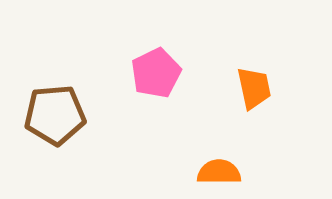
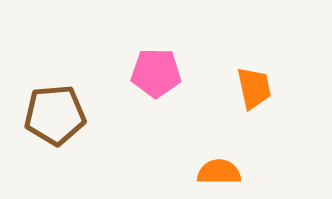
pink pentagon: rotated 27 degrees clockwise
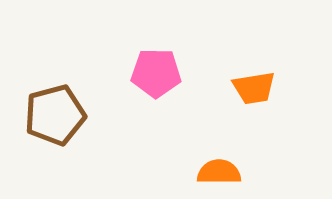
orange trapezoid: rotated 93 degrees clockwise
brown pentagon: rotated 10 degrees counterclockwise
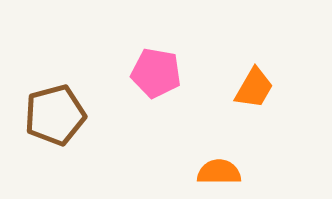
pink pentagon: rotated 9 degrees clockwise
orange trapezoid: rotated 51 degrees counterclockwise
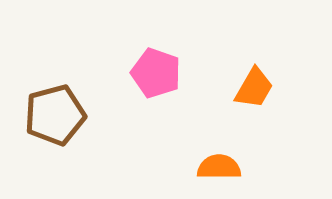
pink pentagon: rotated 9 degrees clockwise
orange semicircle: moved 5 px up
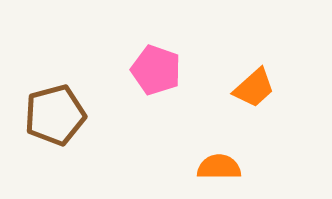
pink pentagon: moved 3 px up
orange trapezoid: rotated 18 degrees clockwise
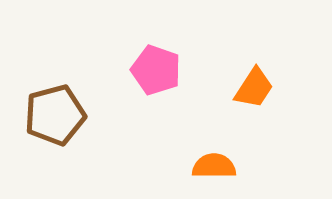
orange trapezoid: rotated 15 degrees counterclockwise
orange semicircle: moved 5 px left, 1 px up
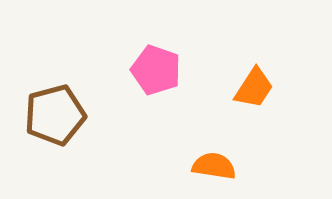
orange semicircle: rotated 9 degrees clockwise
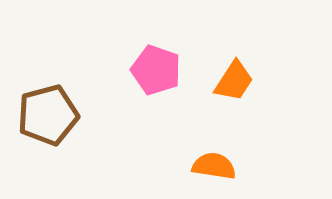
orange trapezoid: moved 20 px left, 7 px up
brown pentagon: moved 7 px left
